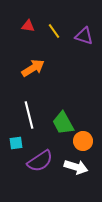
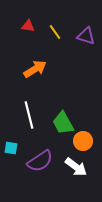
yellow line: moved 1 px right, 1 px down
purple triangle: moved 2 px right
orange arrow: moved 2 px right, 1 px down
cyan square: moved 5 px left, 5 px down; rotated 16 degrees clockwise
white arrow: rotated 20 degrees clockwise
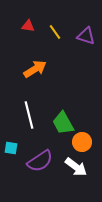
orange circle: moved 1 px left, 1 px down
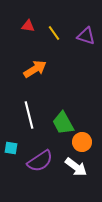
yellow line: moved 1 px left, 1 px down
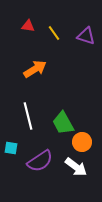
white line: moved 1 px left, 1 px down
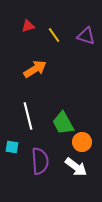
red triangle: rotated 24 degrees counterclockwise
yellow line: moved 2 px down
cyan square: moved 1 px right, 1 px up
purple semicircle: rotated 60 degrees counterclockwise
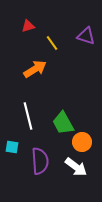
yellow line: moved 2 px left, 8 px down
